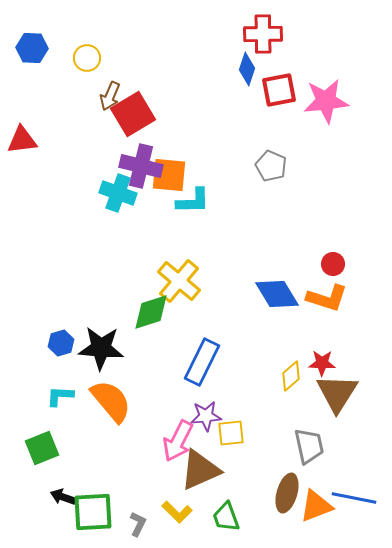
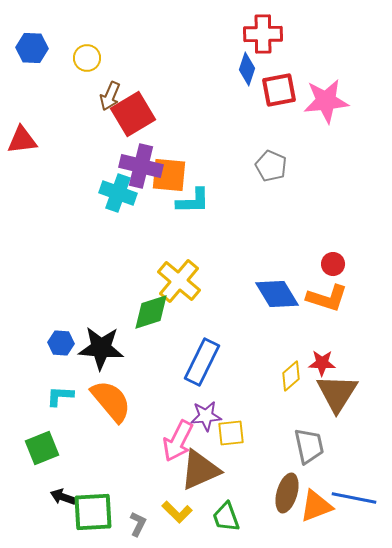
blue hexagon at (61, 343): rotated 20 degrees clockwise
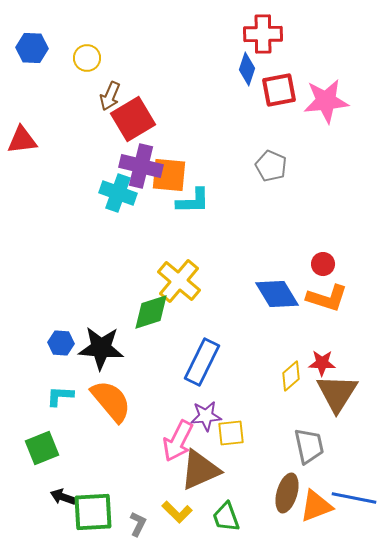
red square at (133, 114): moved 5 px down
red circle at (333, 264): moved 10 px left
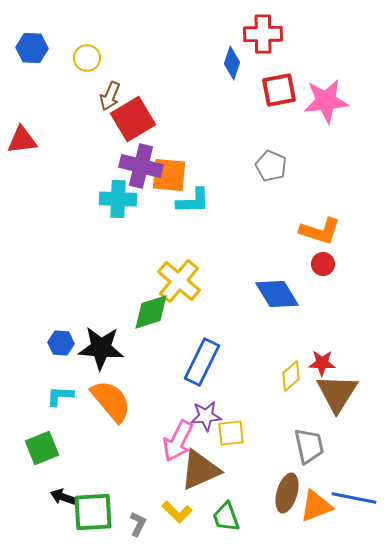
blue diamond at (247, 69): moved 15 px left, 6 px up
cyan cross at (118, 193): moved 6 px down; rotated 18 degrees counterclockwise
orange L-shape at (327, 298): moved 7 px left, 67 px up
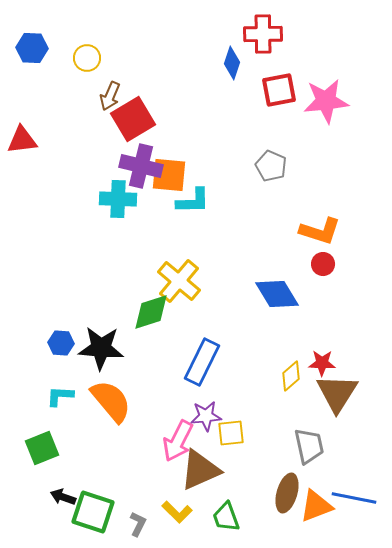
green square at (93, 512): rotated 21 degrees clockwise
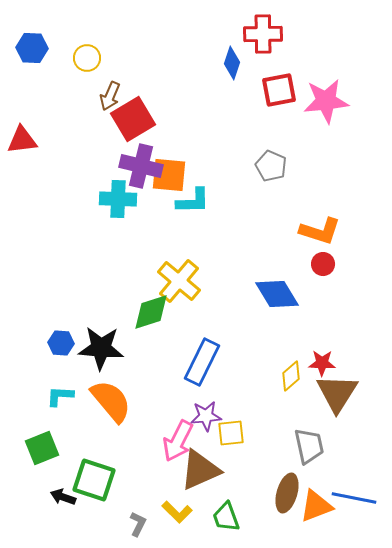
green square at (93, 512): moved 1 px right, 32 px up
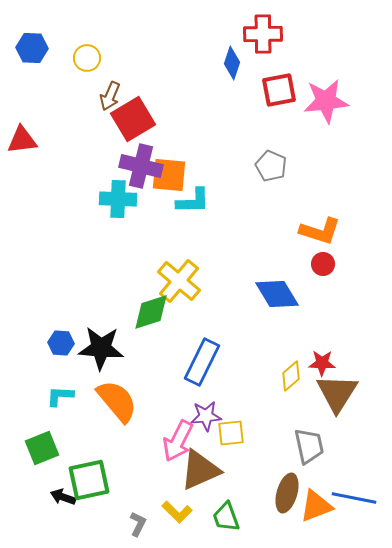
orange semicircle at (111, 401): moved 6 px right
green square at (94, 480): moved 5 px left; rotated 30 degrees counterclockwise
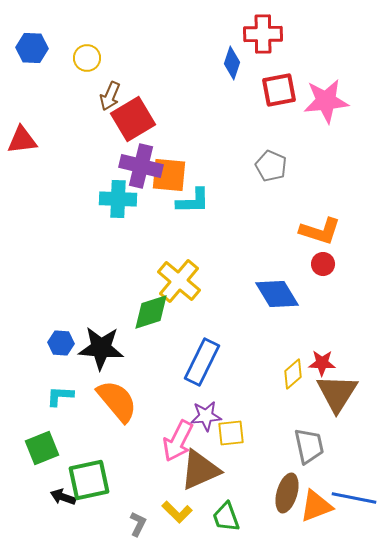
yellow diamond at (291, 376): moved 2 px right, 2 px up
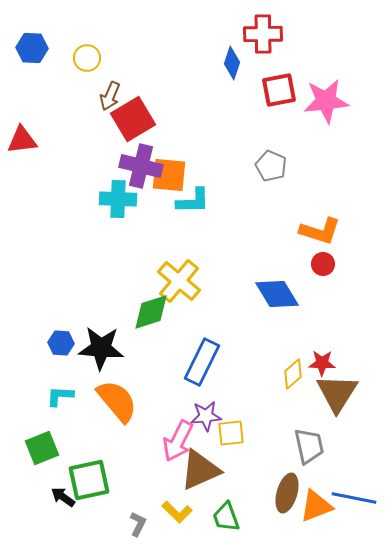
black arrow at (63, 497): rotated 15 degrees clockwise
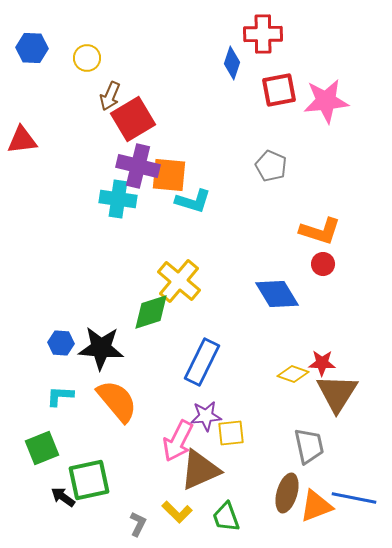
purple cross at (141, 166): moved 3 px left
cyan cross at (118, 199): rotated 6 degrees clockwise
cyan L-shape at (193, 201): rotated 18 degrees clockwise
yellow diamond at (293, 374): rotated 60 degrees clockwise
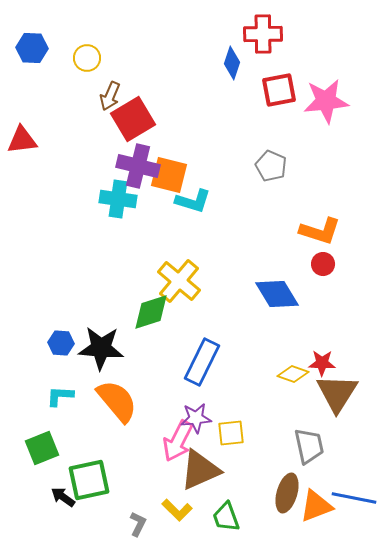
orange square at (169, 175): rotated 9 degrees clockwise
purple star at (206, 416): moved 10 px left, 2 px down
yellow L-shape at (177, 512): moved 2 px up
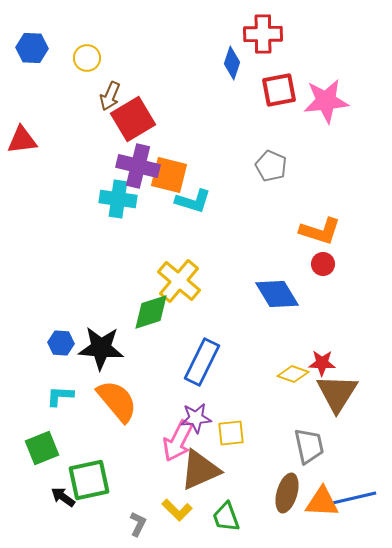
blue line at (354, 498): rotated 24 degrees counterclockwise
orange triangle at (316, 506): moved 6 px right, 4 px up; rotated 24 degrees clockwise
